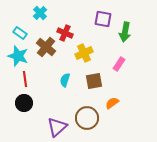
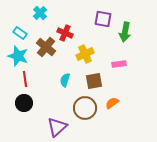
yellow cross: moved 1 px right, 1 px down
pink rectangle: rotated 48 degrees clockwise
brown circle: moved 2 px left, 10 px up
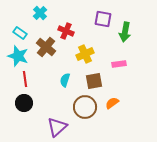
red cross: moved 1 px right, 2 px up
brown circle: moved 1 px up
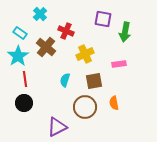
cyan cross: moved 1 px down
cyan star: rotated 20 degrees clockwise
orange semicircle: moved 2 px right; rotated 64 degrees counterclockwise
purple triangle: rotated 15 degrees clockwise
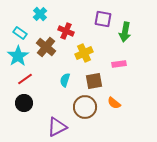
yellow cross: moved 1 px left, 1 px up
red line: rotated 63 degrees clockwise
orange semicircle: rotated 40 degrees counterclockwise
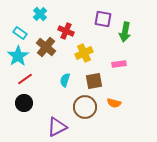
orange semicircle: rotated 24 degrees counterclockwise
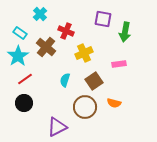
brown square: rotated 24 degrees counterclockwise
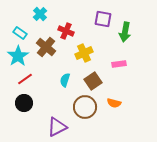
brown square: moved 1 px left
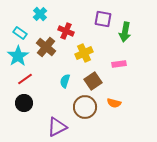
cyan semicircle: moved 1 px down
